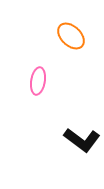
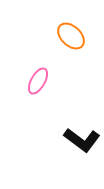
pink ellipse: rotated 20 degrees clockwise
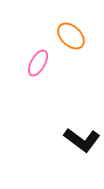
pink ellipse: moved 18 px up
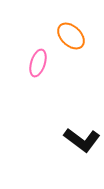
pink ellipse: rotated 12 degrees counterclockwise
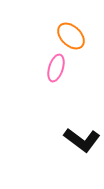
pink ellipse: moved 18 px right, 5 px down
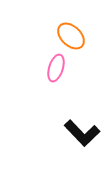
black L-shape: moved 7 px up; rotated 9 degrees clockwise
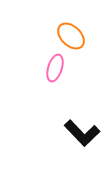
pink ellipse: moved 1 px left
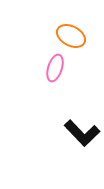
orange ellipse: rotated 16 degrees counterclockwise
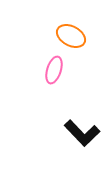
pink ellipse: moved 1 px left, 2 px down
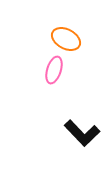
orange ellipse: moved 5 px left, 3 px down
